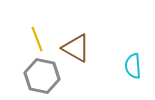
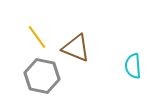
yellow line: moved 2 px up; rotated 15 degrees counterclockwise
brown triangle: rotated 8 degrees counterclockwise
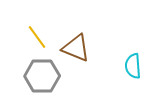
gray hexagon: rotated 12 degrees counterclockwise
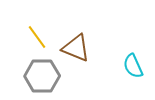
cyan semicircle: rotated 20 degrees counterclockwise
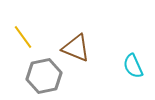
yellow line: moved 14 px left
gray hexagon: moved 2 px right; rotated 12 degrees counterclockwise
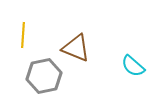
yellow line: moved 2 px up; rotated 40 degrees clockwise
cyan semicircle: rotated 25 degrees counterclockwise
